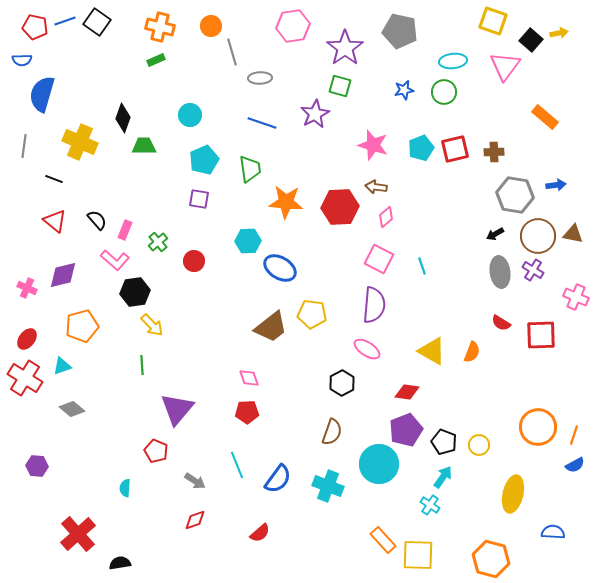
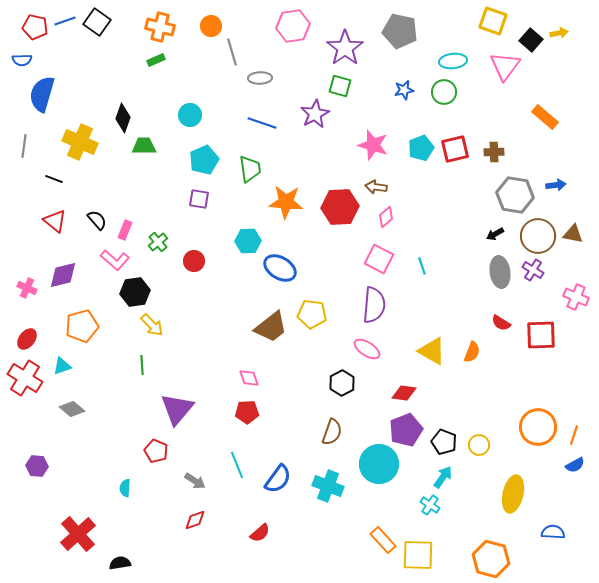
red diamond at (407, 392): moved 3 px left, 1 px down
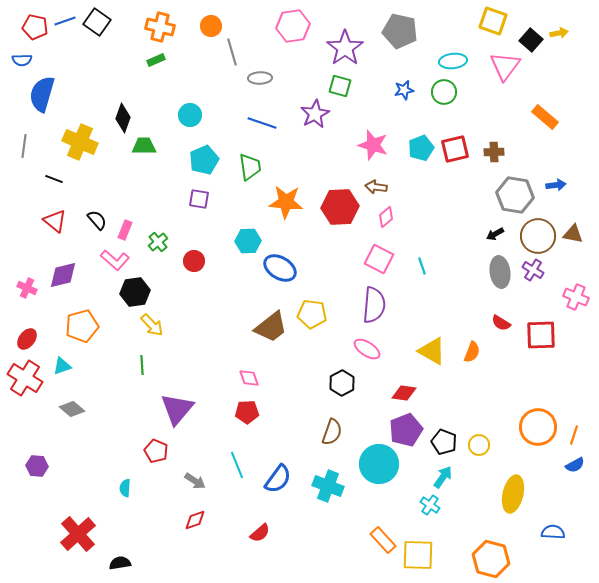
green trapezoid at (250, 169): moved 2 px up
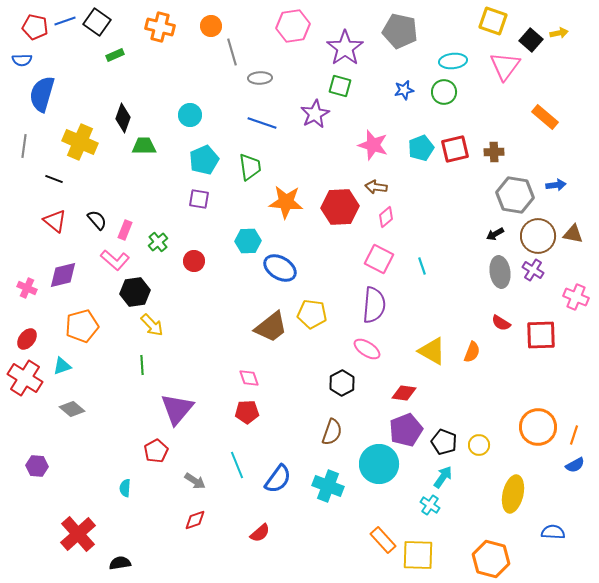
green rectangle at (156, 60): moved 41 px left, 5 px up
red pentagon at (156, 451): rotated 20 degrees clockwise
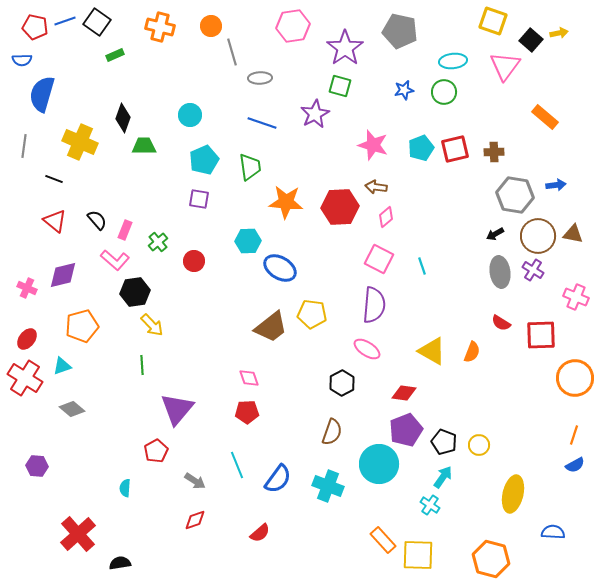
orange circle at (538, 427): moved 37 px right, 49 px up
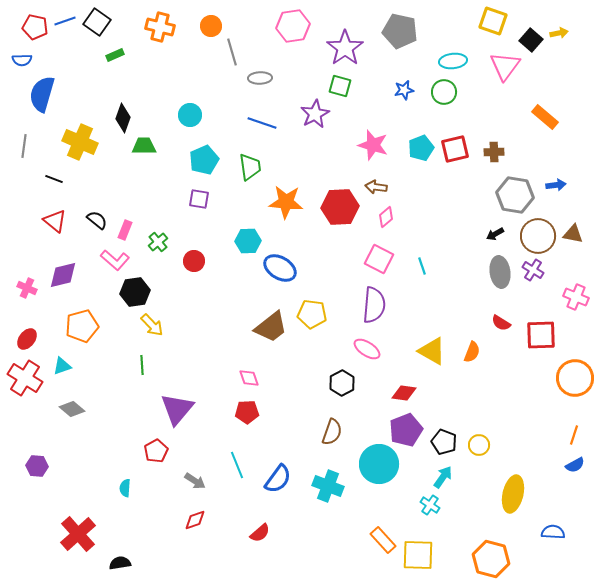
black semicircle at (97, 220): rotated 10 degrees counterclockwise
